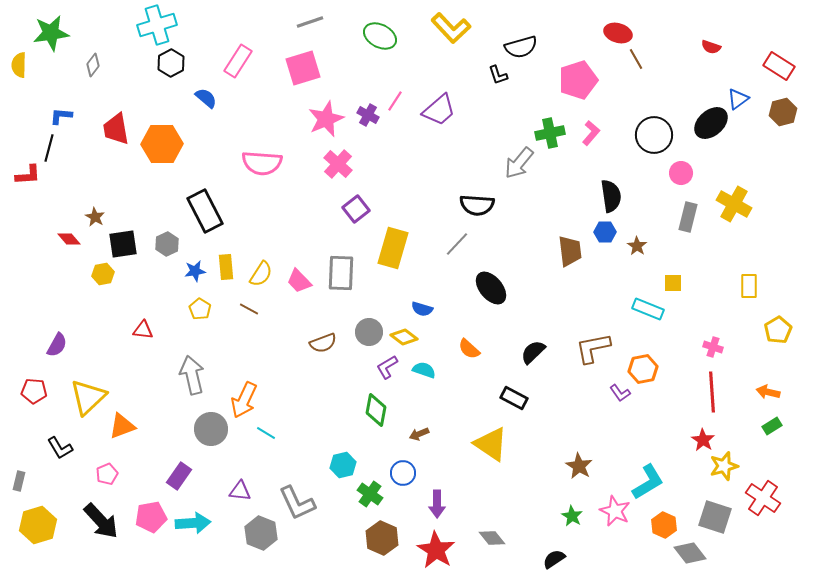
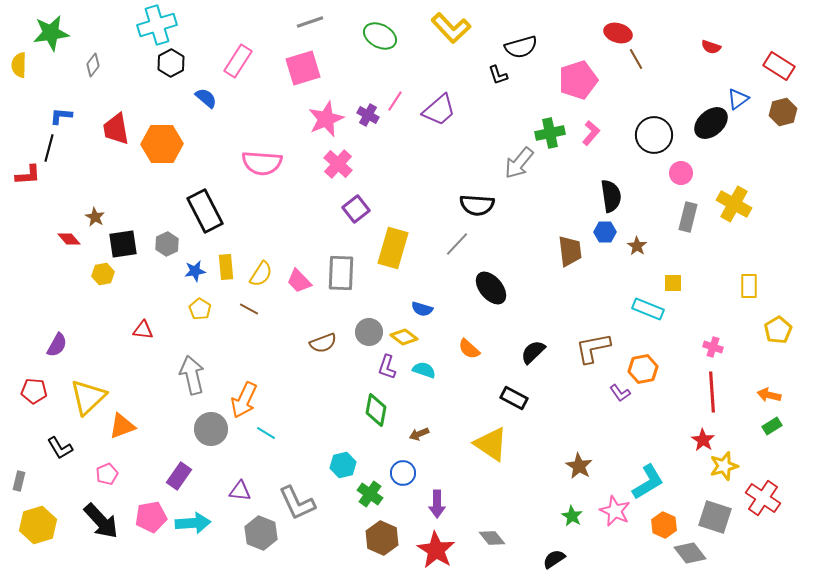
purple L-shape at (387, 367): rotated 40 degrees counterclockwise
orange arrow at (768, 392): moved 1 px right, 3 px down
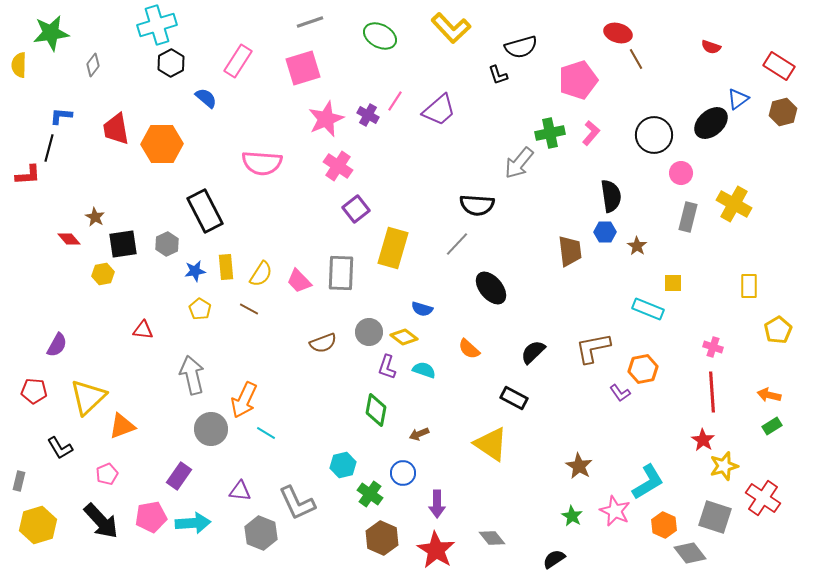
pink cross at (338, 164): moved 2 px down; rotated 8 degrees counterclockwise
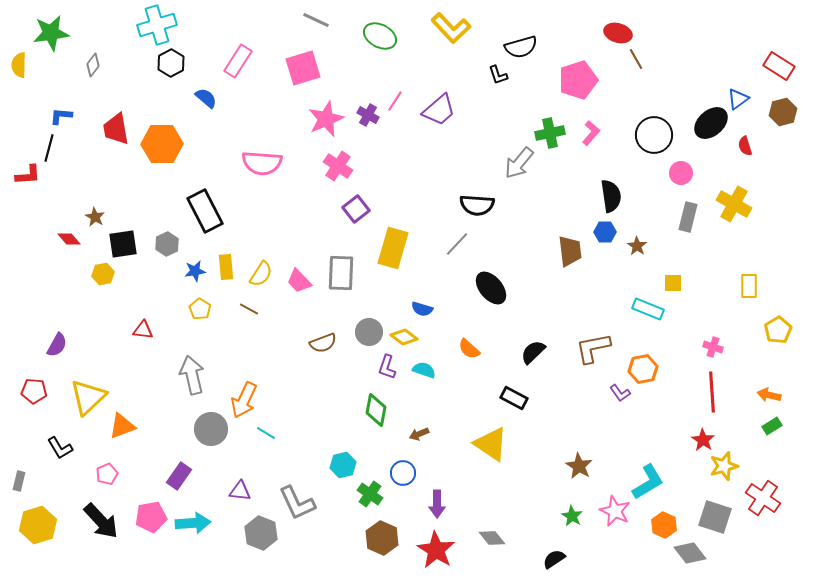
gray line at (310, 22): moved 6 px right, 2 px up; rotated 44 degrees clockwise
red semicircle at (711, 47): moved 34 px right, 99 px down; rotated 54 degrees clockwise
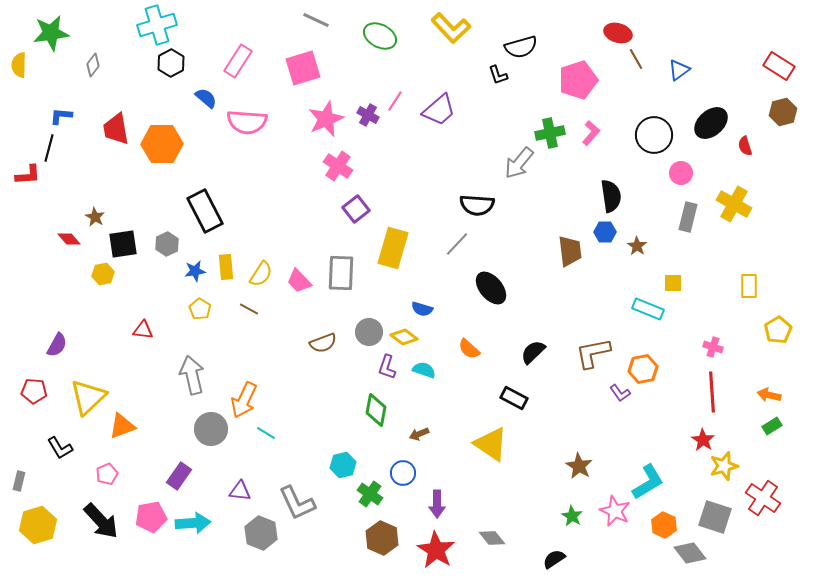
blue triangle at (738, 99): moved 59 px left, 29 px up
pink semicircle at (262, 163): moved 15 px left, 41 px up
brown L-shape at (593, 348): moved 5 px down
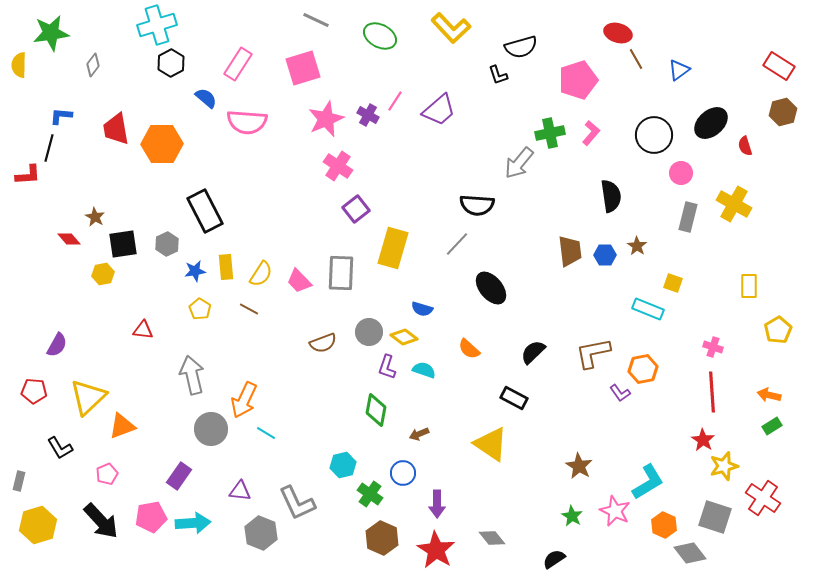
pink rectangle at (238, 61): moved 3 px down
blue hexagon at (605, 232): moved 23 px down
yellow square at (673, 283): rotated 18 degrees clockwise
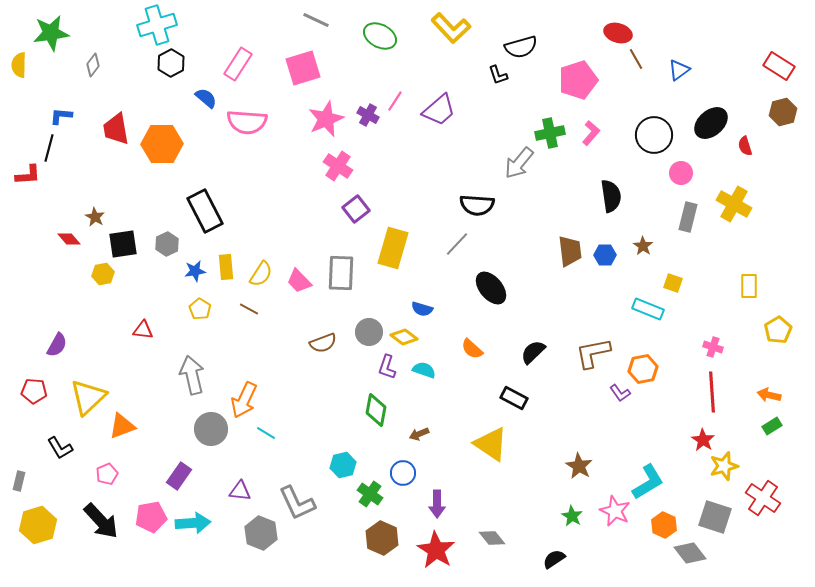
brown star at (637, 246): moved 6 px right
orange semicircle at (469, 349): moved 3 px right
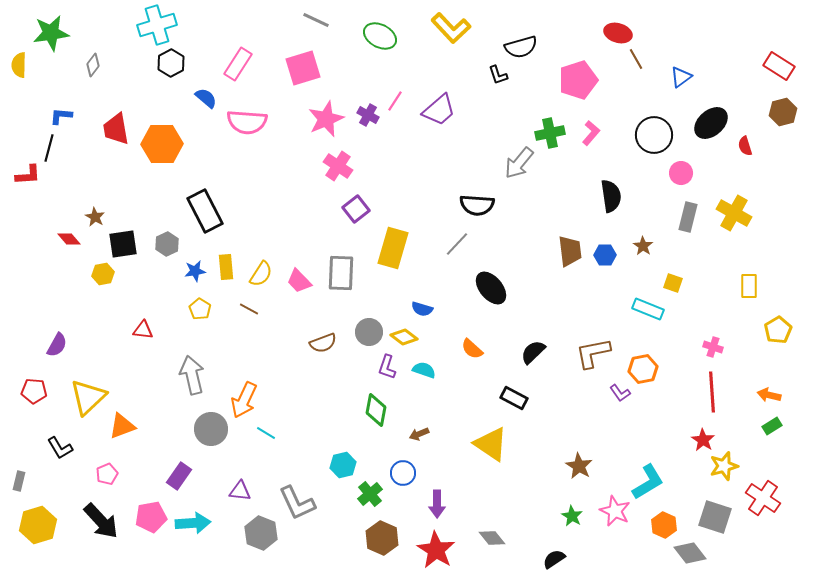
blue triangle at (679, 70): moved 2 px right, 7 px down
yellow cross at (734, 204): moved 9 px down
green cross at (370, 494): rotated 15 degrees clockwise
